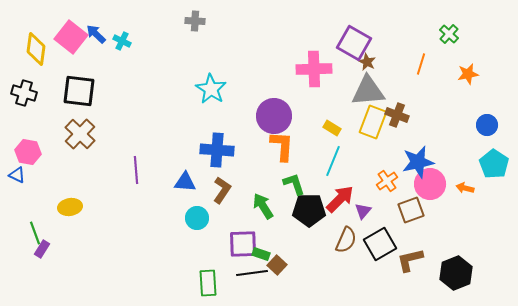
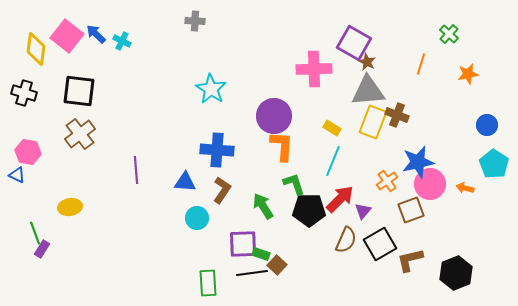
pink square at (71, 37): moved 4 px left, 1 px up
brown cross at (80, 134): rotated 8 degrees clockwise
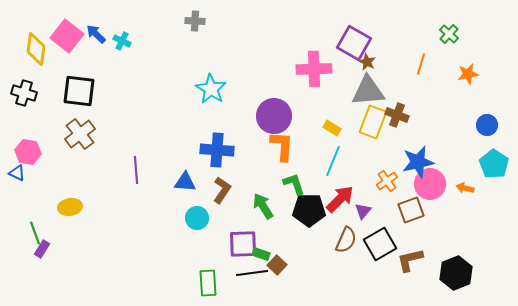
blue triangle at (17, 175): moved 2 px up
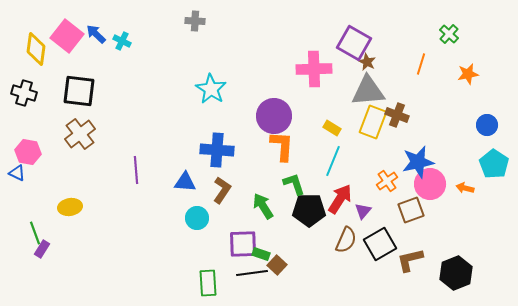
red arrow at (340, 199): rotated 12 degrees counterclockwise
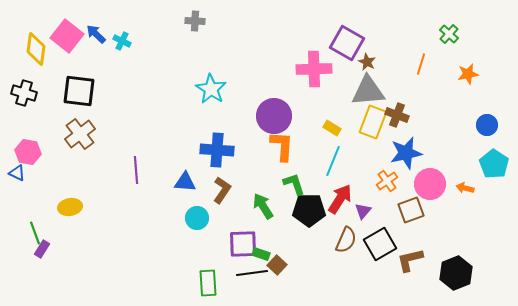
purple square at (354, 43): moved 7 px left
blue star at (418, 162): moved 12 px left, 9 px up
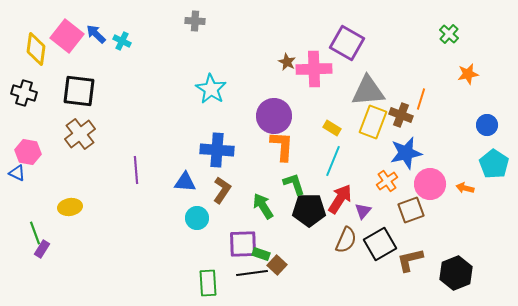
brown star at (367, 62): moved 80 px left
orange line at (421, 64): moved 35 px down
brown cross at (397, 115): moved 4 px right
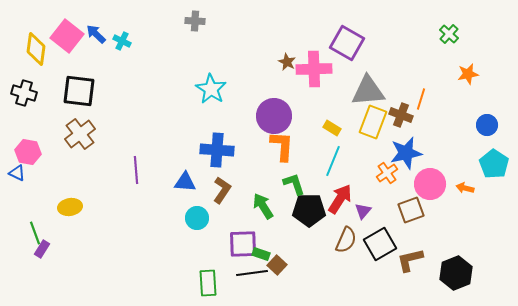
orange cross at (387, 181): moved 8 px up
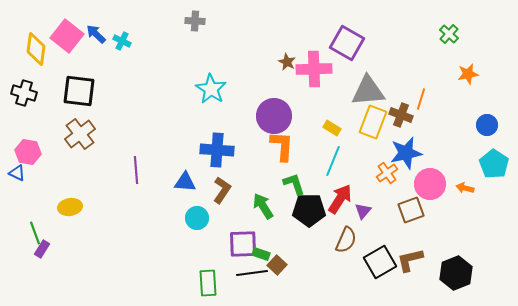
black square at (380, 244): moved 18 px down
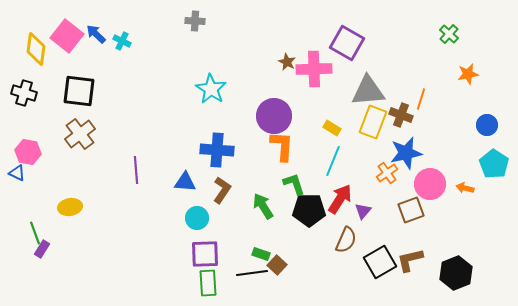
purple square at (243, 244): moved 38 px left, 10 px down
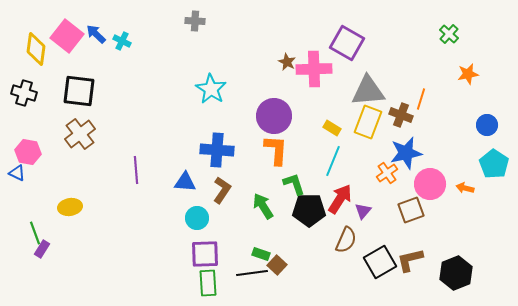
yellow rectangle at (373, 122): moved 5 px left
orange L-shape at (282, 146): moved 6 px left, 4 px down
